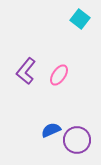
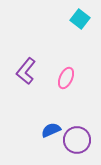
pink ellipse: moved 7 px right, 3 px down; rotated 10 degrees counterclockwise
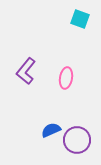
cyan square: rotated 18 degrees counterclockwise
pink ellipse: rotated 15 degrees counterclockwise
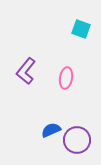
cyan square: moved 1 px right, 10 px down
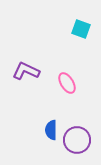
purple L-shape: rotated 76 degrees clockwise
pink ellipse: moved 1 px right, 5 px down; rotated 40 degrees counterclockwise
blue semicircle: rotated 66 degrees counterclockwise
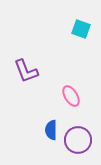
purple L-shape: rotated 136 degrees counterclockwise
pink ellipse: moved 4 px right, 13 px down
purple circle: moved 1 px right
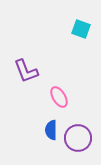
pink ellipse: moved 12 px left, 1 px down
purple circle: moved 2 px up
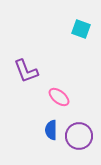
pink ellipse: rotated 20 degrees counterclockwise
purple circle: moved 1 px right, 2 px up
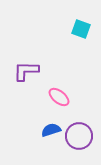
purple L-shape: rotated 112 degrees clockwise
blue semicircle: rotated 72 degrees clockwise
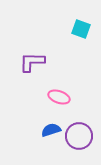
purple L-shape: moved 6 px right, 9 px up
pink ellipse: rotated 20 degrees counterclockwise
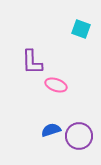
purple L-shape: rotated 92 degrees counterclockwise
pink ellipse: moved 3 px left, 12 px up
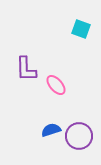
purple L-shape: moved 6 px left, 7 px down
pink ellipse: rotated 30 degrees clockwise
